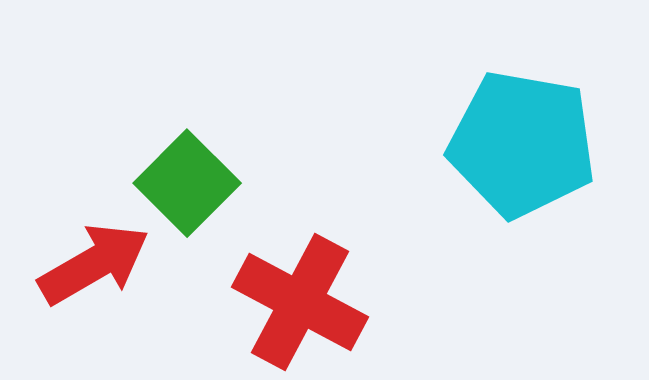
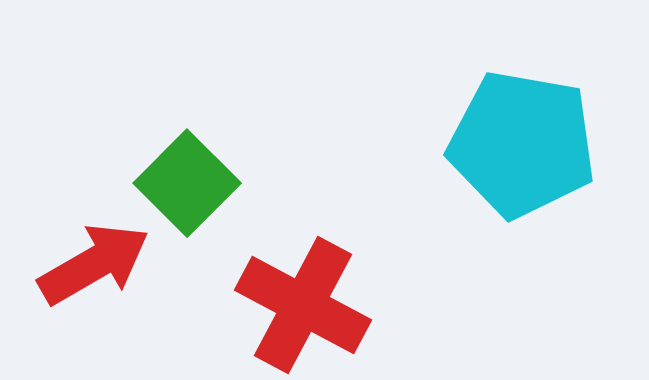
red cross: moved 3 px right, 3 px down
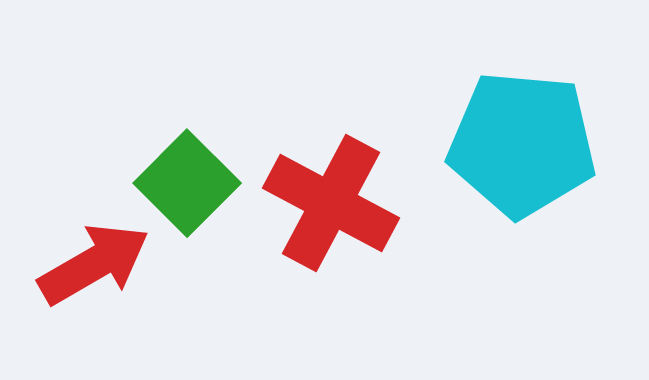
cyan pentagon: rotated 5 degrees counterclockwise
red cross: moved 28 px right, 102 px up
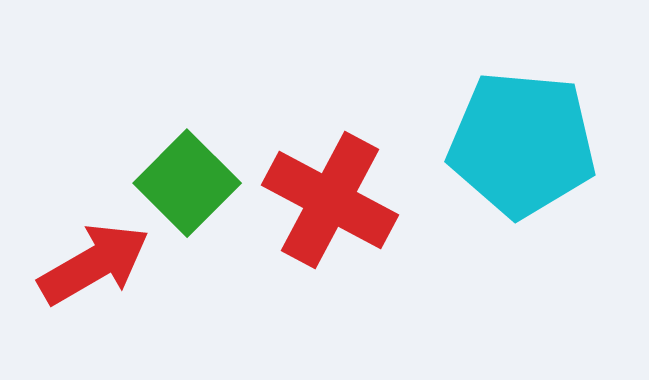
red cross: moved 1 px left, 3 px up
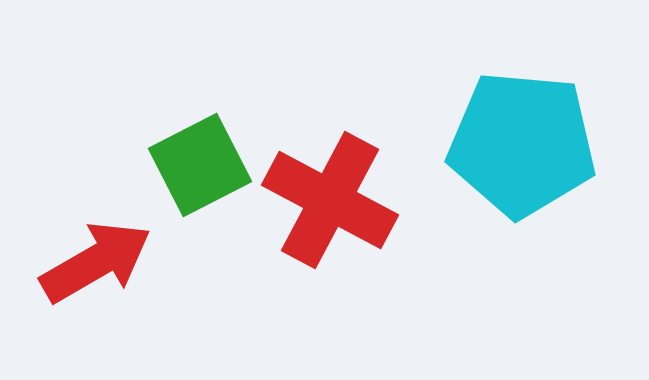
green square: moved 13 px right, 18 px up; rotated 18 degrees clockwise
red arrow: moved 2 px right, 2 px up
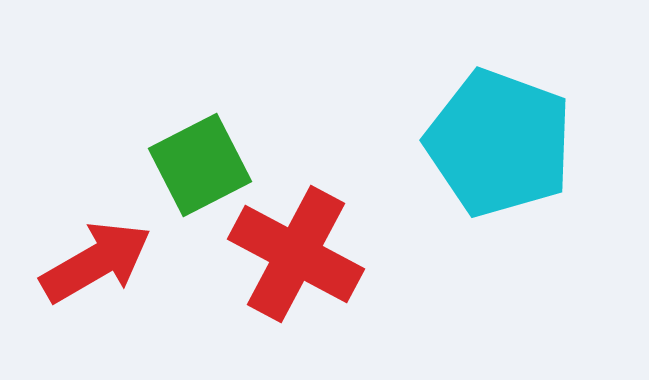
cyan pentagon: moved 23 px left, 1 px up; rotated 15 degrees clockwise
red cross: moved 34 px left, 54 px down
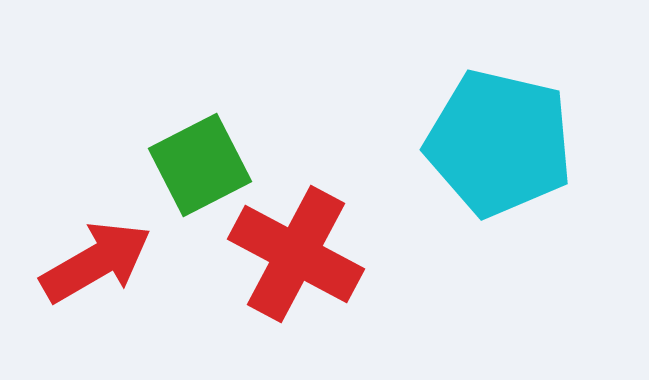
cyan pentagon: rotated 7 degrees counterclockwise
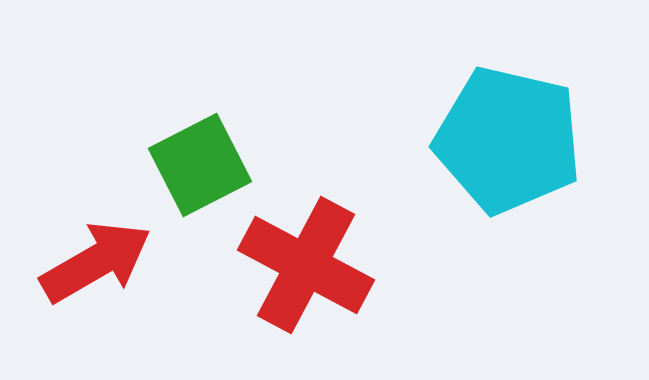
cyan pentagon: moved 9 px right, 3 px up
red cross: moved 10 px right, 11 px down
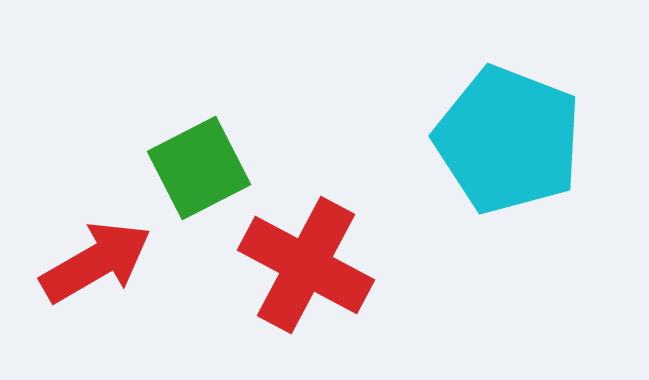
cyan pentagon: rotated 8 degrees clockwise
green square: moved 1 px left, 3 px down
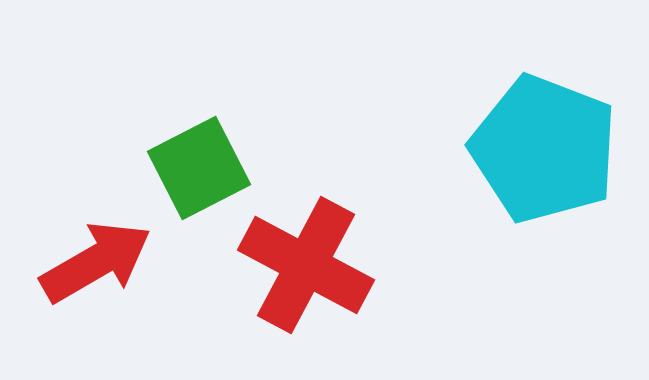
cyan pentagon: moved 36 px right, 9 px down
